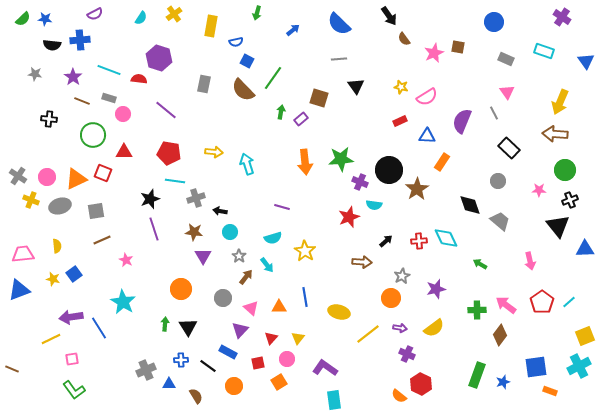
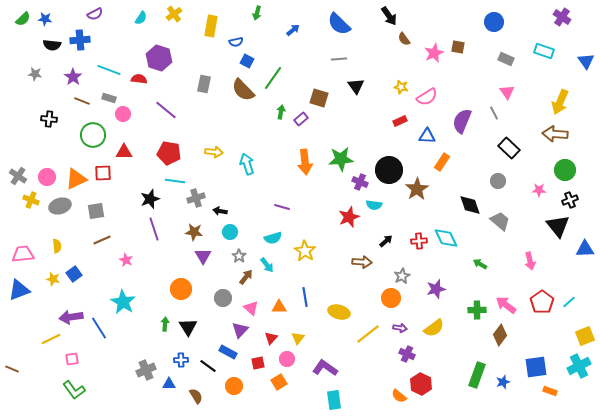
red square at (103, 173): rotated 24 degrees counterclockwise
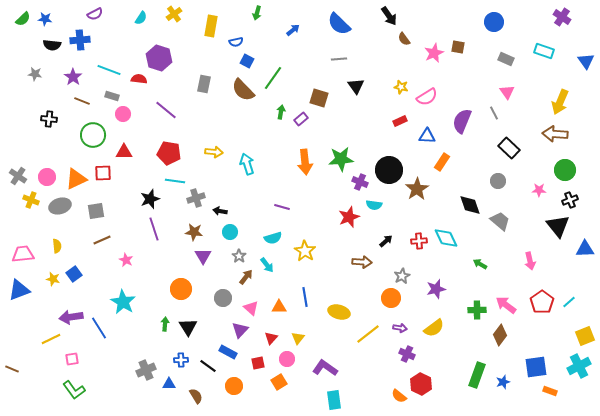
gray rectangle at (109, 98): moved 3 px right, 2 px up
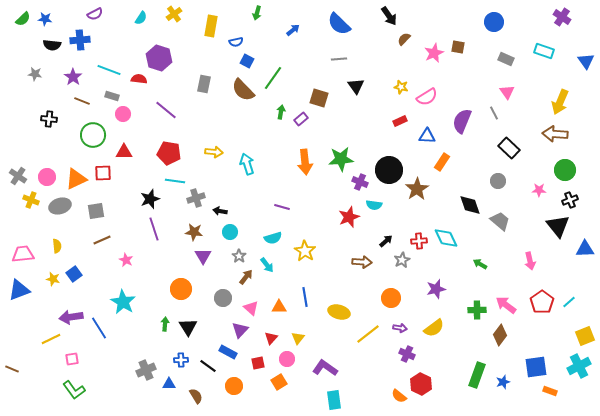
brown semicircle at (404, 39): rotated 80 degrees clockwise
gray star at (402, 276): moved 16 px up
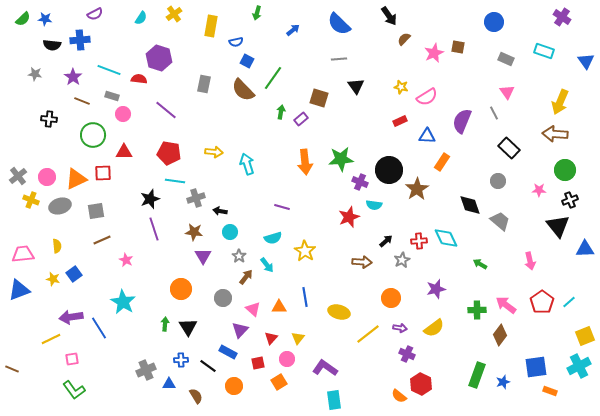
gray cross at (18, 176): rotated 18 degrees clockwise
pink triangle at (251, 308): moved 2 px right, 1 px down
